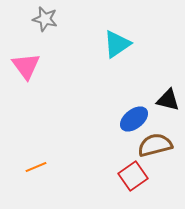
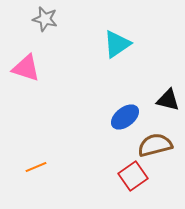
pink triangle: moved 2 px down; rotated 36 degrees counterclockwise
blue ellipse: moved 9 px left, 2 px up
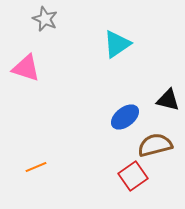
gray star: rotated 10 degrees clockwise
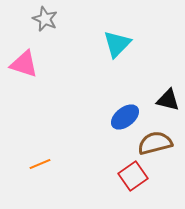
cyan triangle: rotated 12 degrees counterclockwise
pink triangle: moved 2 px left, 4 px up
brown semicircle: moved 2 px up
orange line: moved 4 px right, 3 px up
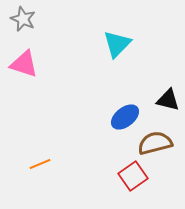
gray star: moved 22 px left
